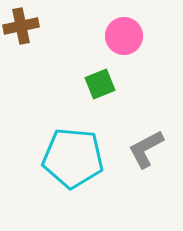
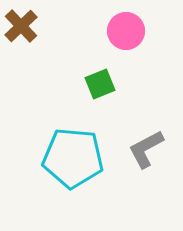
brown cross: rotated 32 degrees counterclockwise
pink circle: moved 2 px right, 5 px up
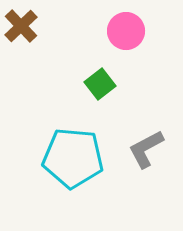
green square: rotated 16 degrees counterclockwise
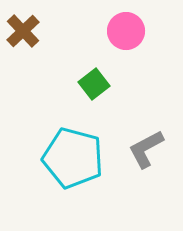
brown cross: moved 2 px right, 5 px down
green square: moved 6 px left
cyan pentagon: rotated 10 degrees clockwise
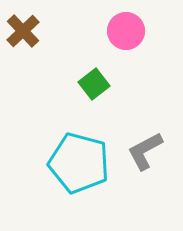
gray L-shape: moved 1 px left, 2 px down
cyan pentagon: moved 6 px right, 5 px down
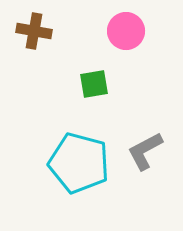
brown cross: moved 11 px right; rotated 36 degrees counterclockwise
green square: rotated 28 degrees clockwise
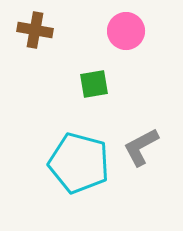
brown cross: moved 1 px right, 1 px up
gray L-shape: moved 4 px left, 4 px up
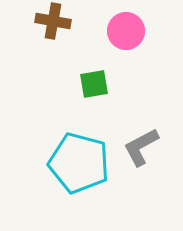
brown cross: moved 18 px right, 9 px up
